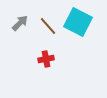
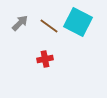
brown line: moved 1 px right; rotated 12 degrees counterclockwise
red cross: moved 1 px left
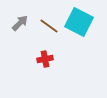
cyan square: moved 1 px right
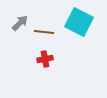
brown line: moved 5 px left, 6 px down; rotated 30 degrees counterclockwise
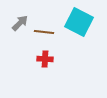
red cross: rotated 14 degrees clockwise
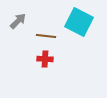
gray arrow: moved 2 px left, 2 px up
brown line: moved 2 px right, 4 px down
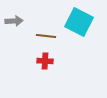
gray arrow: moved 4 px left; rotated 42 degrees clockwise
red cross: moved 2 px down
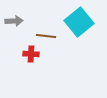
cyan square: rotated 24 degrees clockwise
red cross: moved 14 px left, 7 px up
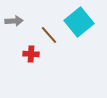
brown line: moved 3 px right, 1 px up; rotated 42 degrees clockwise
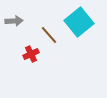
red cross: rotated 28 degrees counterclockwise
